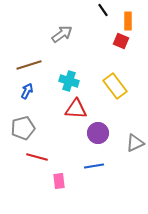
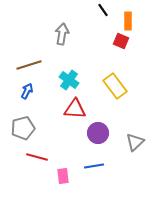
gray arrow: rotated 45 degrees counterclockwise
cyan cross: moved 1 px up; rotated 18 degrees clockwise
red triangle: moved 1 px left
gray triangle: moved 1 px up; rotated 18 degrees counterclockwise
pink rectangle: moved 4 px right, 5 px up
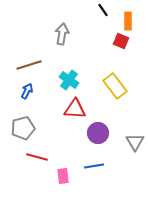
gray triangle: rotated 18 degrees counterclockwise
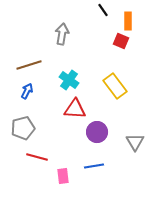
purple circle: moved 1 px left, 1 px up
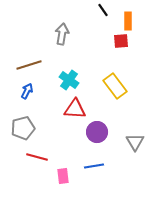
red square: rotated 28 degrees counterclockwise
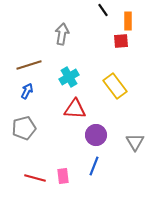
cyan cross: moved 3 px up; rotated 24 degrees clockwise
gray pentagon: moved 1 px right
purple circle: moved 1 px left, 3 px down
red line: moved 2 px left, 21 px down
blue line: rotated 60 degrees counterclockwise
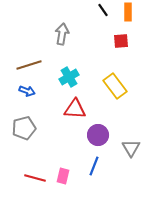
orange rectangle: moved 9 px up
blue arrow: rotated 84 degrees clockwise
purple circle: moved 2 px right
gray triangle: moved 4 px left, 6 px down
pink rectangle: rotated 21 degrees clockwise
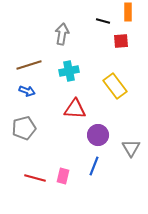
black line: moved 11 px down; rotated 40 degrees counterclockwise
cyan cross: moved 6 px up; rotated 18 degrees clockwise
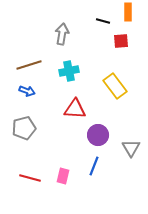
red line: moved 5 px left
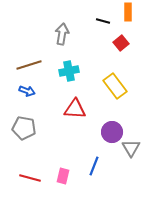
red square: moved 2 px down; rotated 35 degrees counterclockwise
gray pentagon: rotated 25 degrees clockwise
purple circle: moved 14 px right, 3 px up
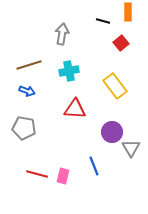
blue line: rotated 42 degrees counterclockwise
red line: moved 7 px right, 4 px up
